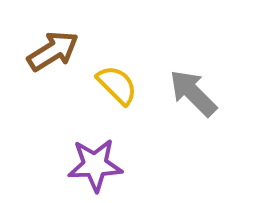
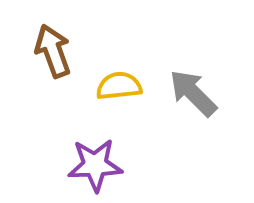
brown arrow: rotated 78 degrees counterclockwise
yellow semicircle: moved 2 px right, 1 px down; rotated 51 degrees counterclockwise
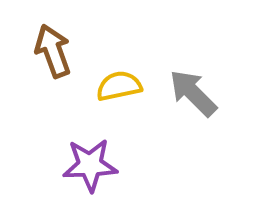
yellow semicircle: rotated 6 degrees counterclockwise
purple star: moved 5 px left
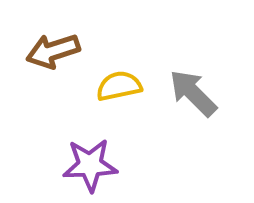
brown arrow: rotated 88 degrees counterclockwise
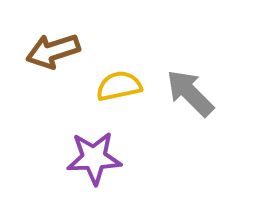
gray arrow: moved 3 px left
purple star: moved 4 px right, 7 px up
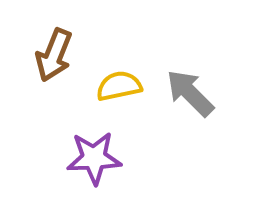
brown arrow: moved 1 px right, 4 px down; rotated 50 degrees counterclockwise
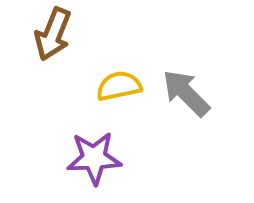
brown arrow: moved 1 px left, 21 px up
gray arrow: moved 4 px left
